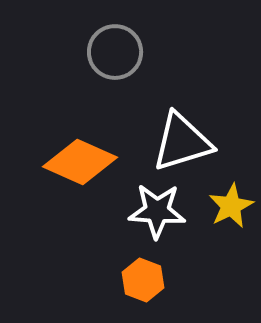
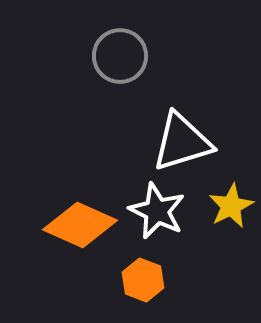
gray circle: moved 5 px right, 4 px down
orange diamond: moved 63 px down
white star: rotated 22 degrees clockwise
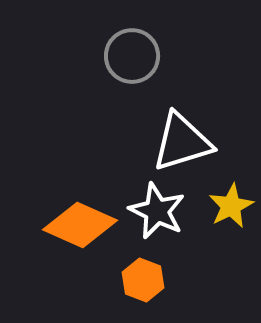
gray circle: moved 12 px right
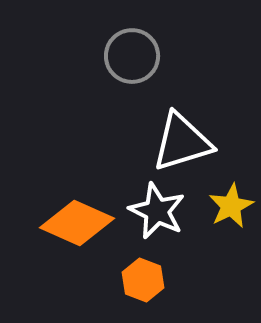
orange diamond: moved 3 px left, 2 px up
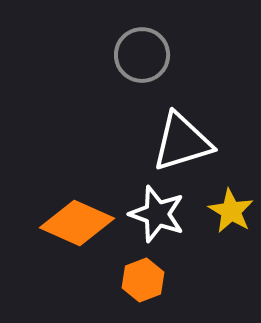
gray circle: moved 10 px right, 1 px up
yellow star: moved 5 px down; rotated 15 degrees counterclockwise
white star: moved 3 px down; rotated 6 degrees counterclockwise
orange hexagon: rotated 18 degrees clockwise
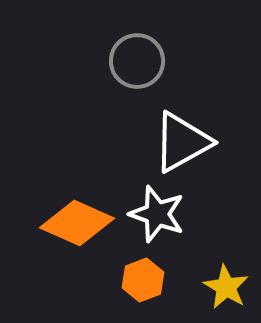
gray circle: moved 5 px left, 6 px down
white triangle: rotated 12 degrees counterclockwise
yellow star: moved 5 px left, 76 px down
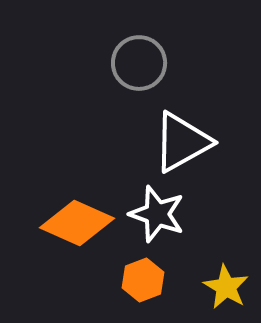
gray circle: moved 2 px right, 2 px down
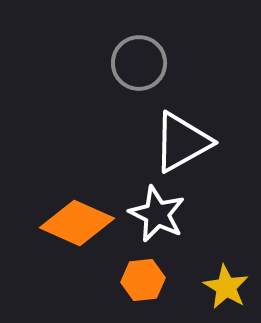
white star: rotated 6 degrees clockwise
orange hexagon: rotated 15 degrees clockwise
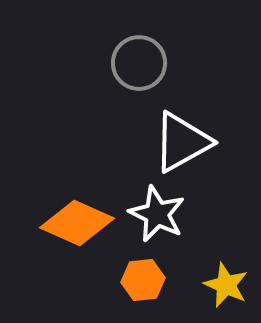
yellow star: moved 2 px up; rotated 6 degrees counterclockwise
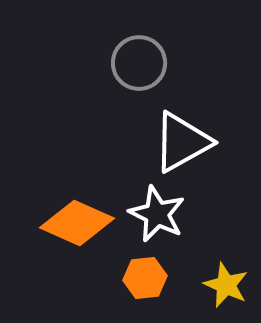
orange hexagon: moved 2 px right, 2 px up
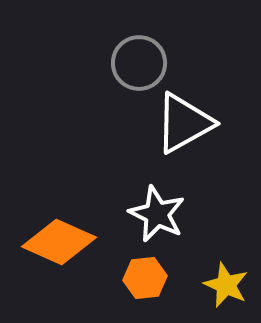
white triangle: moved 2 px right, 19 px up
orange diamond: moved 18 px left, 19 px down
